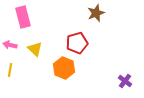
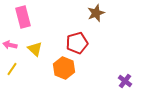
yellow line: moved 2 px right, 1 px up; rotated 24 degrees clockwise
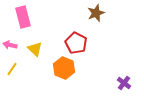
red pentagon: moved 1 px left; rotated 30 degrees counterclockwise
purple cross: moved 1 px left, 2 px down
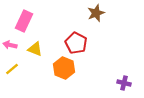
pink rectangle: moved 1 px right, 4 px down; rotated 40 degrees clockwise
yellow triangle: rotated 21 degrees counterclockwise
yellow line: rotated 16 degrees clockwise
purple cross: rotated 24 degrees counterclockwise
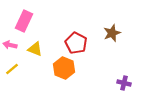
brown star: moved 16 px right, 20 px down
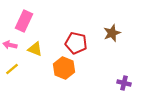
red pentagon: rotated 15 degrees counterclockwise
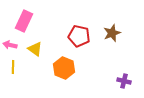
red pentagon: moved 3 px right, 7 px up
yellow triangle: rotated 14 degrees clockwise
yellow line: moved 1 px right, 2 px up; rotated 48 degrees counterclockwise
purple cross: moved 2 px up
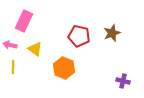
purple cross: moved 1 px left
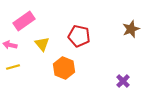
pink rectangle: rotated 30 degrees clockwise
brown star: moved 19 px right, 4 px up
yellow triangle: moved 7 px right, 5 px up; rotated 14 degrees clockwise
yellow line: rotated 72 degrees clockwise
purple cross: rotated 32 degrees clockwise
